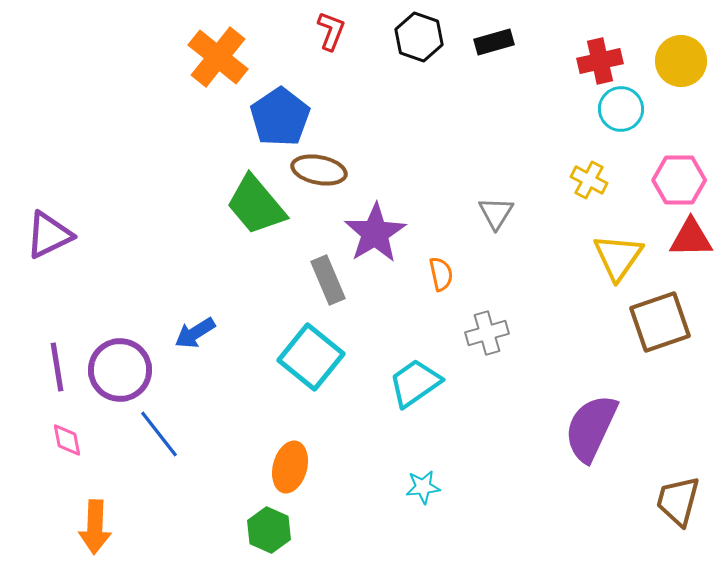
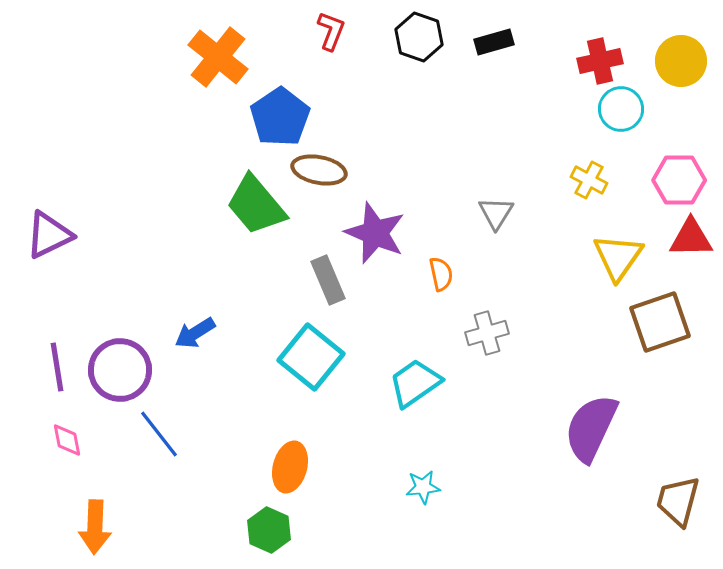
purple star: rotated 18 degrees counterclockwise
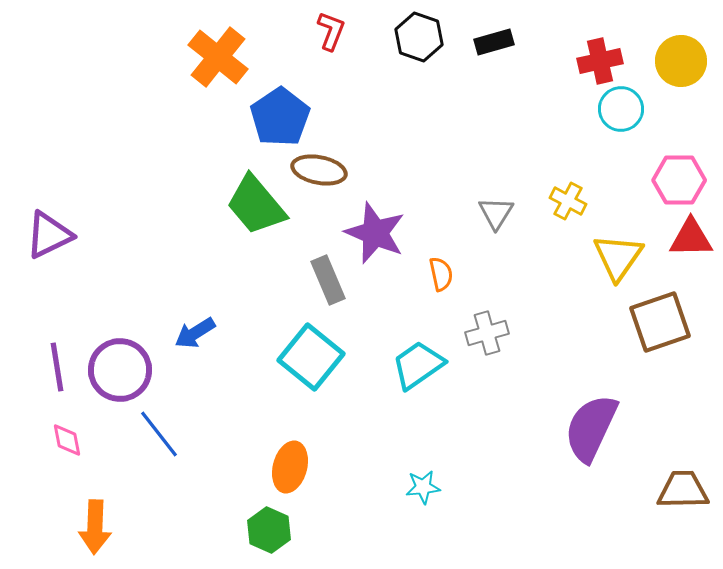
yellow cross: moved 21 px left, 21 px down
cyan trapezoid: moved 3 px right, 18 px up
brown trapezoid: moved 5 px right, 11 px up; rotated 74 degrees clockwise
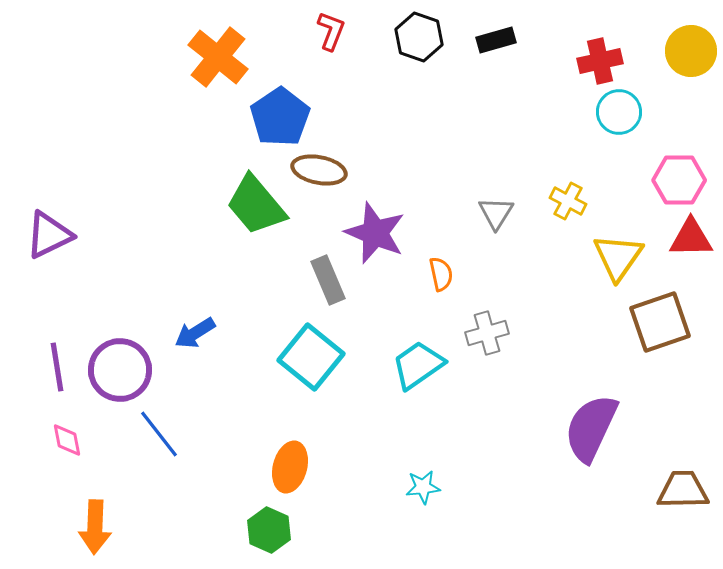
black rectangle: moved 2 px right, 2 px up
yellow circle: moved 10 px right, 10 px up
cyan circle: moved 2 px left, 3 px down
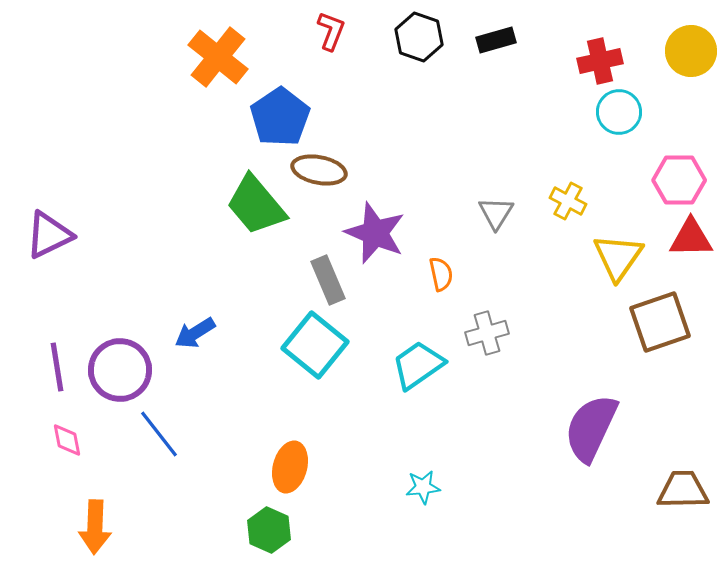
cyan square: moved 4 px right, 12 px up
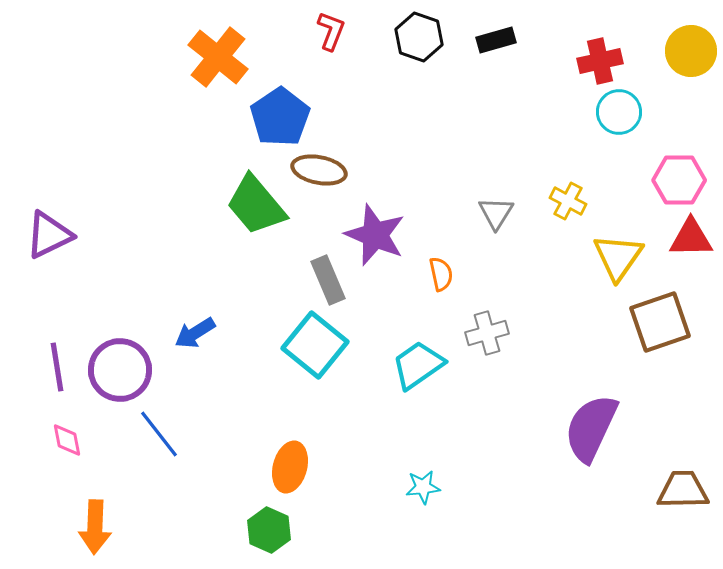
purple star: moved 2 px down
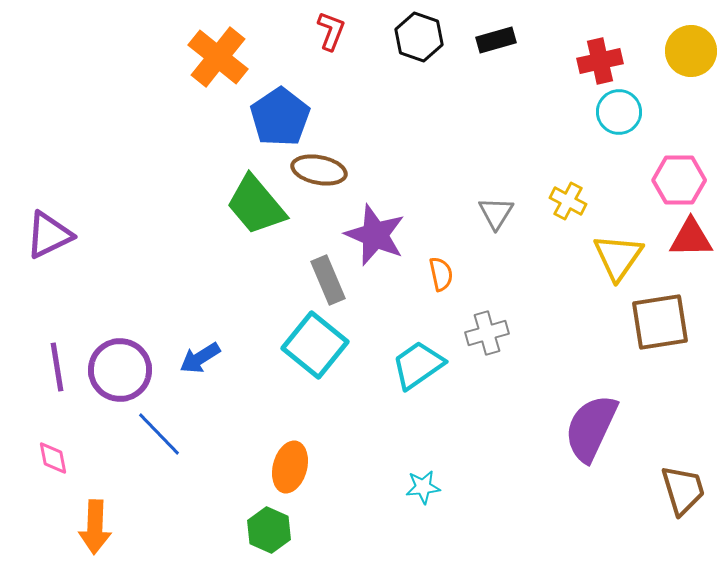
brown square: rotated 10 degrees clockwise
blue arrow: moved 5 px right, 25 px down
blue line: rotated 6 degrees counterclockwise
pink diamond: moved 14 px left, 18 px down
brown trapezoid: rotated 74 degrees clockwise
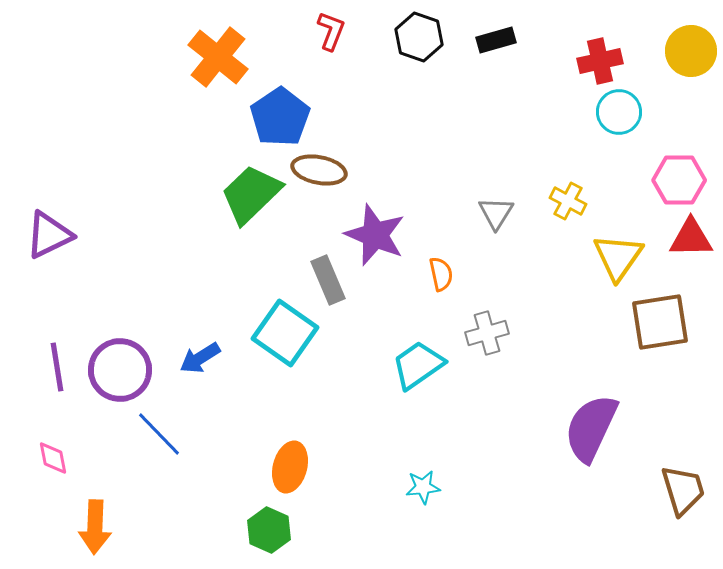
green trapezoid: moved 5 px left, 11 px up; rotated 86 degrees clockwise
cyan square: moved 30 px left, 12 px up; rotated 4 degrees counterclockwise
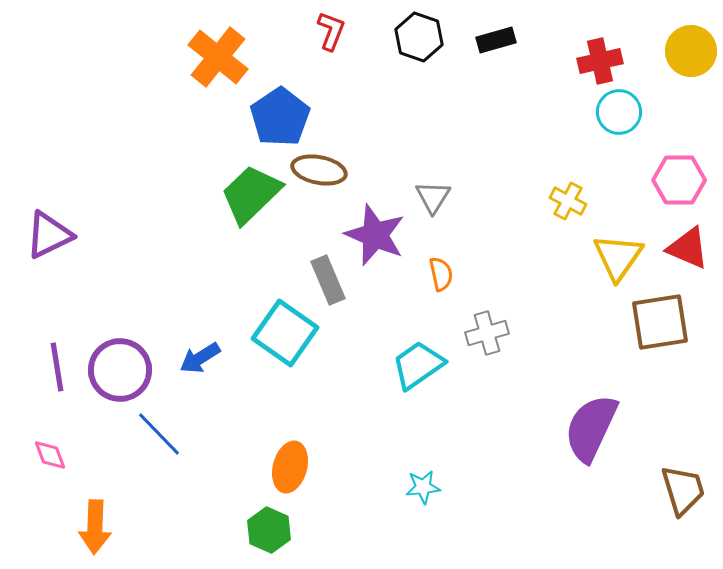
gray triangle: moved 63 px left, 16 px up
red triangle: moved 3 px left, 10 px down; rotated 24 degrees clockwise
pink diamond: moved 3 px left, 3 px up; rotated 9 degrees counterclockwise
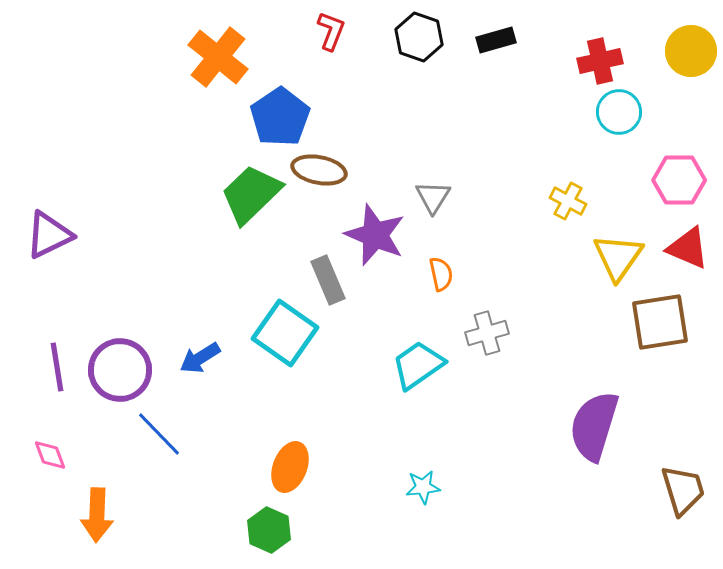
purple semicircle: moved 3 px right, 2 px up; rotated 8 degrees counterclockwise
orange ellipse: rotated 6 degrees clockwise
orange arrow: moved 2 px right, 12 px up
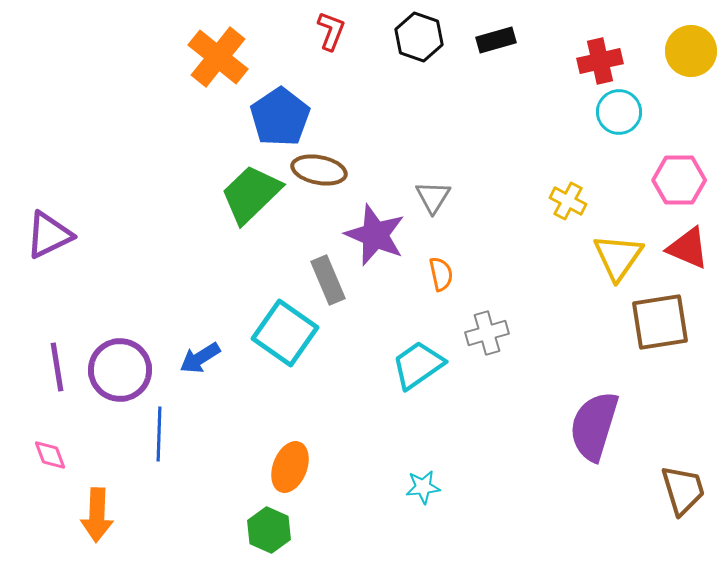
blue line: rotated 46 degrees clockwise
